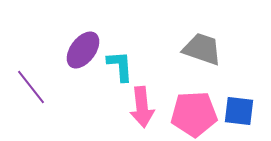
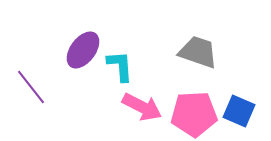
gray trapezoid: moved 4 px left, 3 px down
pink arrow: rotated 57 degrees counterclockwise
blue square: rotated 16 degrees clockwise
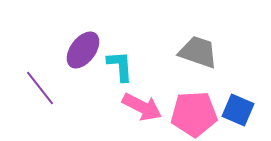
purple line: moved 9 px right, 1 px down
blue square: moved 1 px left, 1 px up
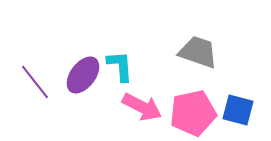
purple ellipse: moved 25 px down
purple line: moved 5 px left, 6 px up
blue square: rotated 8 degrees counterclockwise
pink pentagon: moved 1 px left, 1 px up; rotated 9 degrees counterclockwise
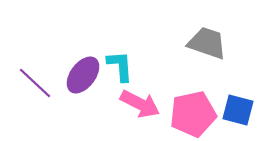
gray trapezoid: moved 9 px right, 9 px up
purple line: moved 1 px down; rotated 9 degrees counterclockwise
pink arrow: moved 2 px left, 3 px up
pink pentagon: moved 1 px down
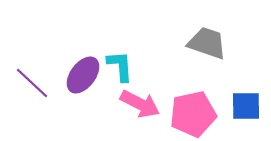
purple line: moved 3 px left
blue square: moved 8 px right, 4 px up; rotated 16 degrees counterclockwise
